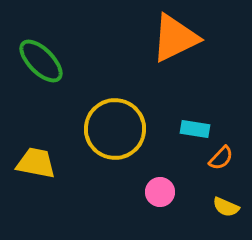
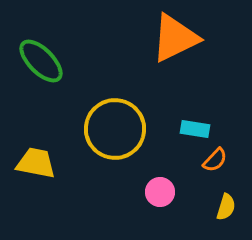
orange semicircle: moved 6 px left, 2 px down
yellow semicircle: rotated 96 degrees counterclockwise
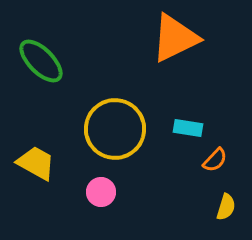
cyan rectangle: moved 7 px left, 1 px up
yellow trapezoid: rotated 18 degrees clockwise
pink circle: moved 59 px left
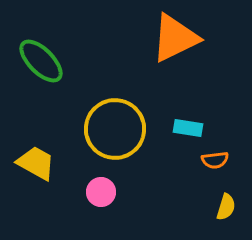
orange semicircle: rotated 40 degrees clockwise
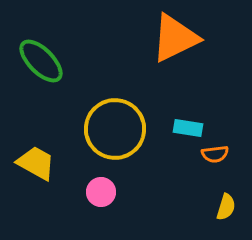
orange semicircle: moved 6 px up
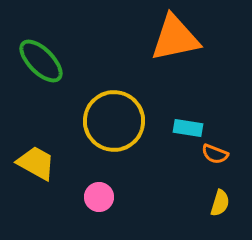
orange triangle: rotated 14 degrees clockwise
yellow circle: moved 1 px left, 8 px up
orange semicircle: rotated 28 degrees clockwise
pink circle: moved 2 px left, 5 px down
yellow semicircle: moved 6 px left, 4 px up
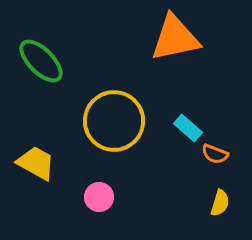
cyan rectangle: rotated 32 degrees clockwise
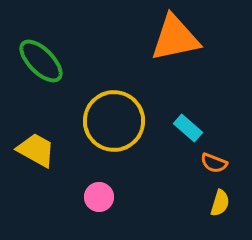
orange semicircle: moved 1 px left, 9 px down
yellow trapezoid: moved 13 px up
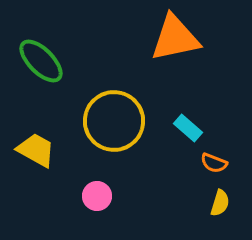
pink circle: moved 2 px left, 1 px up
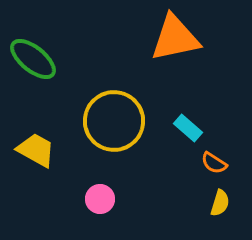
green ellipse: moved 8 px left, 2 px up; rotated 6 degrees counterclockwise
orange semicircle: rotated 12 degrees clockwise
pink circle: moved 3 px right, 3 px down
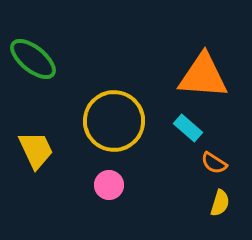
orange triangle: moved 28 px right, 38 px down; rotated 16 degrees clockwise
yellow trapezoid: rotated 36 degrees clockwise
pink circle: moved 9 px right, 14 px up
